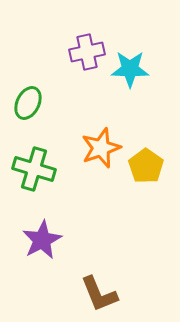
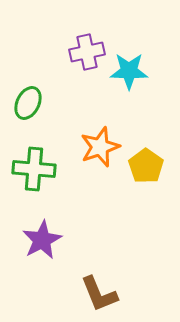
cyan star: moved 1 px left, 2 px down
orange star: moved 1 px left, 1 px up
green cross: rotated 12 degrees counterclockwise
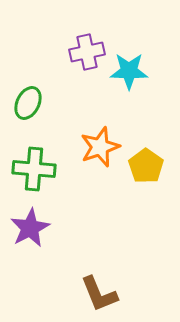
purple star: moved 12 px left, 12 px up
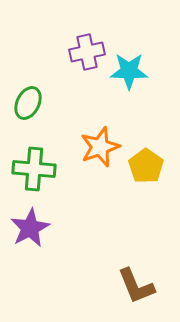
brown L-shape: moved 37 px right, 8 px up
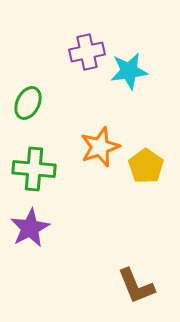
cyan star: rotated 9 degrees counterclockwise
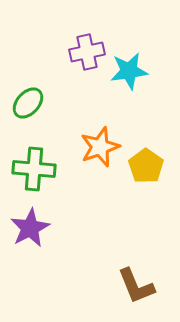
green ellipse: rotated 16 degrees clockwise
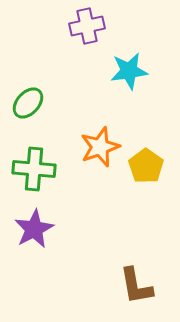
purple cross: moved 26 px up
purple star: moved 4 px right, 1 px down
brown L-shape: rotated 12 degrees clockwise
